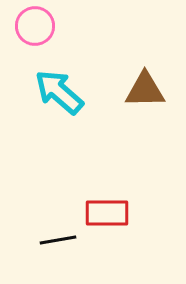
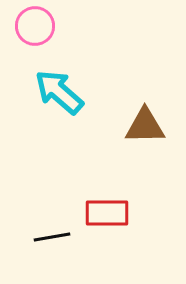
brown triangle: moved 36 px down
black line: moved 6 px left, 3 px up
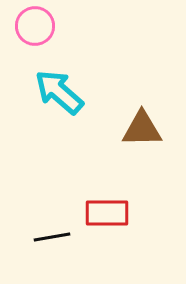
brown triangle: moved 3 px left, 3 px down
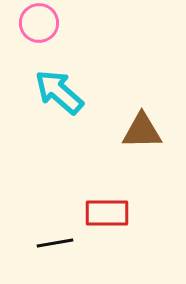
pink circle: moved 4 px right, 3 px up
brown triangle: moved 2 px down
black line: moved 3 px right, 6 px down
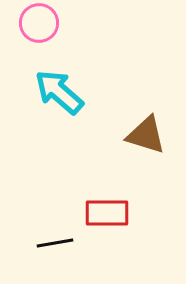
brown triangle: moved 4 px right, 4 px down; rotated 18 degrees clockwise
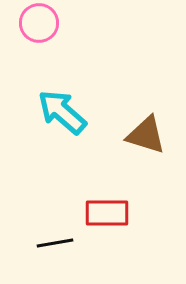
cyan arrow: moved 3 px right, 20 px down
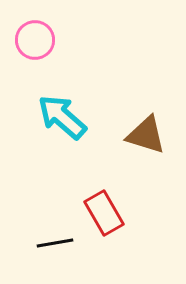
pink circle: moved 4 px left, 17 px down
cyan arrow: moved 5 px down
red rectangle: moved 3 px left; rotated 60 degrees clockwise
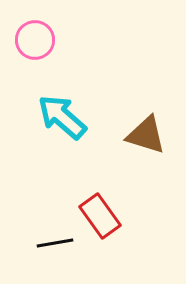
red rectangle: moved 4 px left, 3 px down; rotated 6 degrees counterclockwise
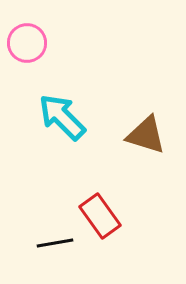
pink circle: moved 8 px left, 3 px down
cyan arrow: rotated 4 degrees clockwise
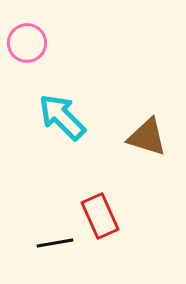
brown triangle: moved 1 px right, 2 px down
red rectangle: rotated 12 degrees clockwise
